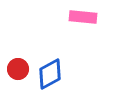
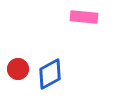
pink rectangle: moved 1 px right
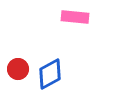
pink rectangle: moved 9 px left
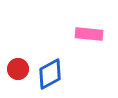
pink rectangle: moved 14 px right, 17 px down
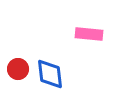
blue diamond: rotated 68 degrees counterclockwise
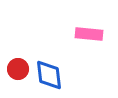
blue diamond: moved 1 px left, 1 px down
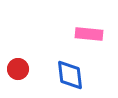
blue diamond: moved 21 px right
